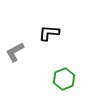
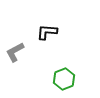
black L-shape: moved 2 px left, 1 px up
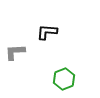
gray L-shape: rotated 25 degrees clockwise
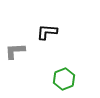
gray L-shape: moved 1 px up
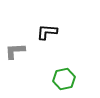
green hexagon: rotated 10 degrees clockwise
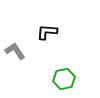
gray L-shape: rotated 60 degrees clockwise
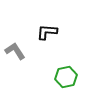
green hexagon: moved 2 px right, 2 px up
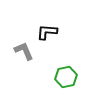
gray L-shape: moved 9 px right; rotated 10 degrees clockwise
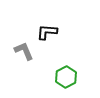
green hexagon: rotated 15 degrees counterclockwise
